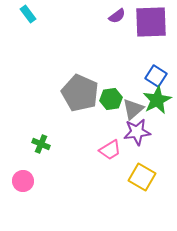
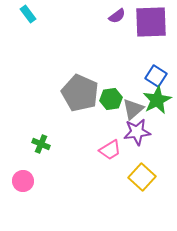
yellow square: rotated 12 degrees clockwise
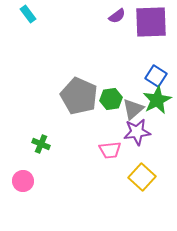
gray pentagon: moved 1 px left, 3 px down
pink trapezoid: rotated 25 degrees clockwise
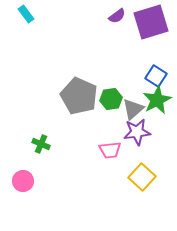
cyan rectangle: moved 2 px left
purple square: rotated 15 degrees counterclockwise
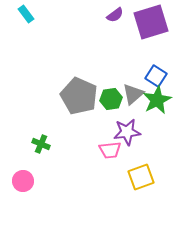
purple semicircle: moved 2 px left, 1 px up
gray triangle: moved 15 px up
purple star: moved 10 px left
yellow square: moved 1 px left; rotated 28 degrees clockwise
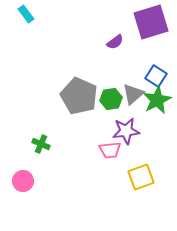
purple semicircle: moved 27 px down
purple star: moved 1 px left, 1 px up
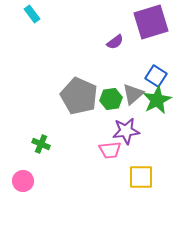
cyan rectangle: moved 6 px right
yellow square: rotated 20 degrees clockwise
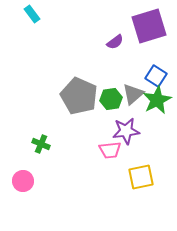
purple square: moved 2 px left, 4 px down
yellow square: rotated 12 degrees counterclockwise
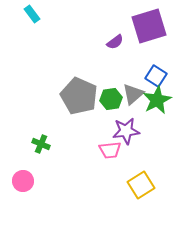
yellow square: moved 8 px down; rotated 20 degrees counterclockwise
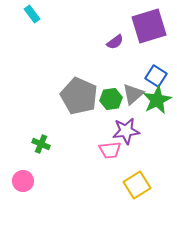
yellow square: moved 4 px left
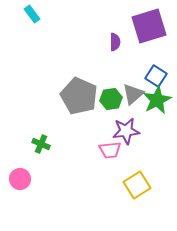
purple semicircle: rotated 54 degrees counterclockwise
pink circle: moved 3 px left, 2 px up
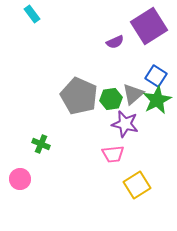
purple square: rotated 15 degrees counterclockwise
purple semicircle: rotated 66 degrees clockwise
purple star: moved 1 px left, 7 px up; rotated 20 degrees clockwise
pink trapezoid: moved 3 px right, 4 px down
